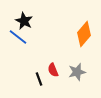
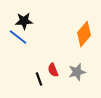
black star: rotated 30 degrees counterclockwise
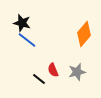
black star: moved 2 px left, 2 px down; rotated 18 degrees clockwise
blue line: moved 9 px right, 3 px down
black line: rotated 32 degrees counterclockwise
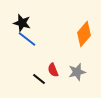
blue line: moved 1 px up
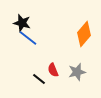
blue line: moved 1 px right, 1 px up
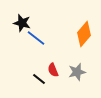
blue line: moved 8 px right
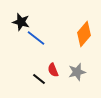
black star: moved 1 px left, 1 px up
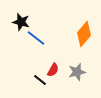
red semicircle: rotated 128 degrees counterclockwise
black line: moved 1 px right, 1 px down
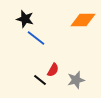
black star: moved 4 px right, 3 px up
orange diamond: moved 1 px left, 14 px up; rotated 50 degrees clockwise
gray star: moved 1 px left, 8 px down
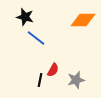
black star: moved 2 px up
black line: rotated 64 degrees clockwise
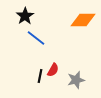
black star: moved 1 px up; rotated 24 degrees clockwise
black line: moved 4 px up
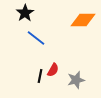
black star: moved 3 px up
